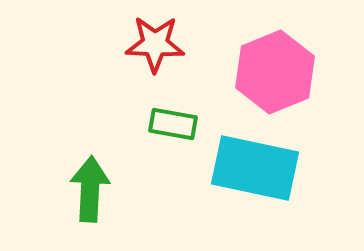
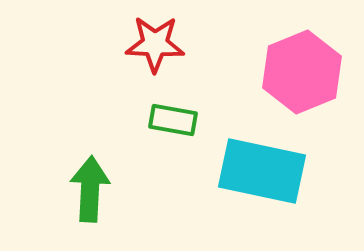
pink hexagon: moved 27 px right
green rectangle: moved 4 px up
cyan rectangle: moved 7 px right, 3 px down
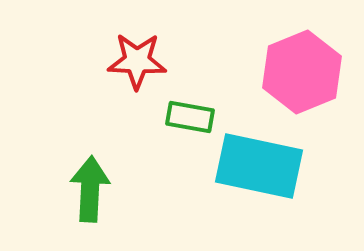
red star: moved 18 px left, 17 px down
green rectangle: moved 17 px right, 3 px up
cyan rectangle: moved 3 px left, 5 px up
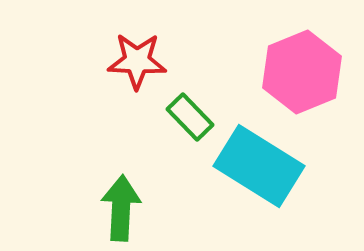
green rectangle: rotated 36 degrees clockwise
cyan rectangle: rotated 20 degrees clockwise
green arrow: moved 31 px right, 19 px down
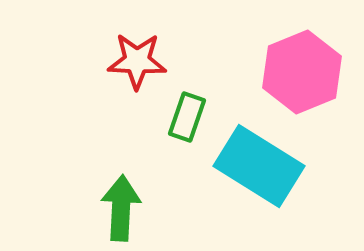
green rectangle: moved 3 px left; rotated 63 degrees clockwise
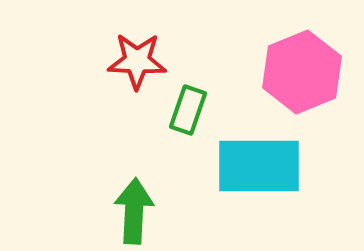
green rectangle: moved 1 px right, 7 px up
cyan rectangle: rotated 32 degrees counterclockwise
green arrow: moved 13 px right, 3 px down
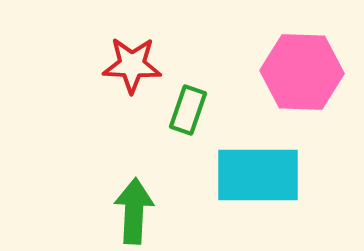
red star: moved 5 px left, 4 px down
pink hexagon: rotated 24 degrees clockwise
cyan rectangle: moved 1 px left, 9 px down
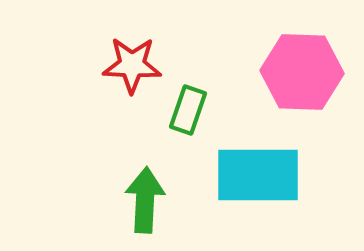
green arrow: moved 11 px right, 11 px up
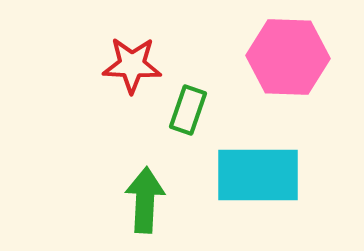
pink hexagon: moved 14 px left, 15 px up
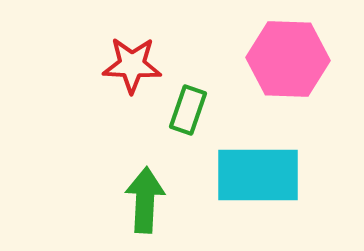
pink hexagon: moved 2 px down
